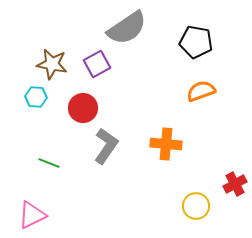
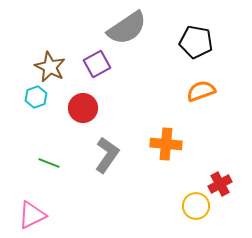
brown star: moved 2 px left, 3 px down; rotated 16 degrees clockwise
cyan hexagon: rotated 25 degrees counterclockwise
gray L-shape: moved 1 px right, 9 px down
red cross: moved 15 px left
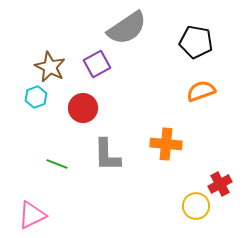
gray L-shape: rotated 144 degrees clockwise
green line: moved 8 px right, 1 px down
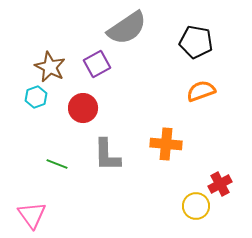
pink triangle: rotated 40 degrees counterclockwise
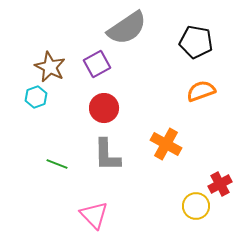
red circle: moved 21 px right
orange cross: rotated 24 degrees clockwise
pink triangle: moved 62 px right; rotated 8 degrees counterclockwise
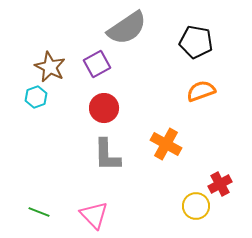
green line: moved 18 px left, 48 px down
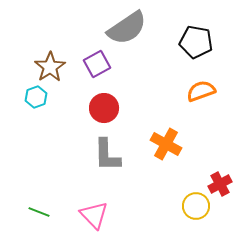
brown star: rotated 12 degrees clockwise
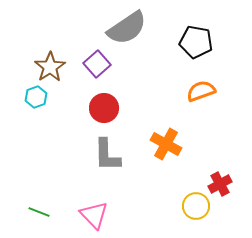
purple square: rotated 12 degrees counterclockwise
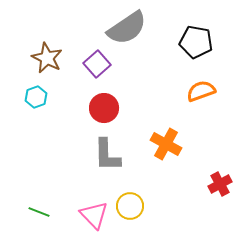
brown star: moved 3 px left, 9 px up; rotated 12 degrees counterclockwise
yellow circle: moved 66 px left
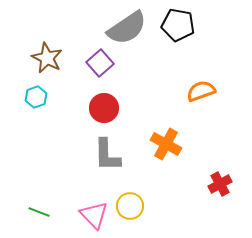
black pentagon: moved 18 px left, 17 px up
purple square: moved 3 px right, 1 px up
